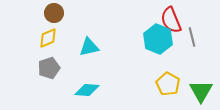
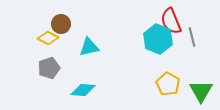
brown circle: moved 7 px right, 11 px down
red semicircle: moved 1 px down
yellow diamond: rotated 50 degrees clockwise
cyan diamond: moved 4 px left
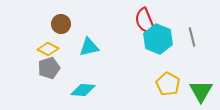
red semicircle: moved 26 px left
yellow diamond: moved 11 px down
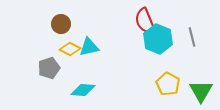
yellow diamond: moved 22 px right
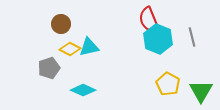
red semicircle: moved 4 px right, 1 px up
cyan diamond: rotated 20 degrees clockwise
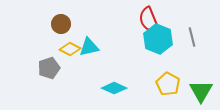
cyan diamond: moved 31 px right, 2 px up
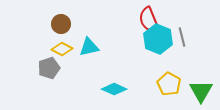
gray line: moved 10 px left
yellow diamond: moved 8 px left
yellow pentagon: moved 1 px right
cyan diamond: moved 1 px down
